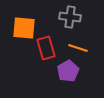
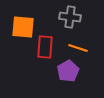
orange square: moved 1 px left, 1 px up
red rectangle: moved 1 px left, 1 px up; rotated 20 degrees clockwise
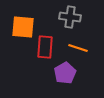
purple pentagon: moved 3 px left, 2 px down
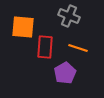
gray cross: moved 1 px left, 1 px up; rotated 15 degrees clockwise
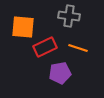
gray cross: rotated 15 degrees counterclockwise
red rectangle: rotated 60 degrees clockwise
purple pentagon: moved 5 px left; rotated 20 degrees clockwise
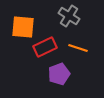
gray cross: rotated 25 degrees clockwise
purple pentagon: moved 1 px left, 1 px down; rotated 10 degrees counterclockwise
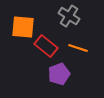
red rectangle: moved 1 px right, 1 px up; rotated 65 degrees clockwise
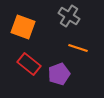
orange square: rotated 15 degrees clockwise
red rectangle: moved 17 px left, 18 px down
